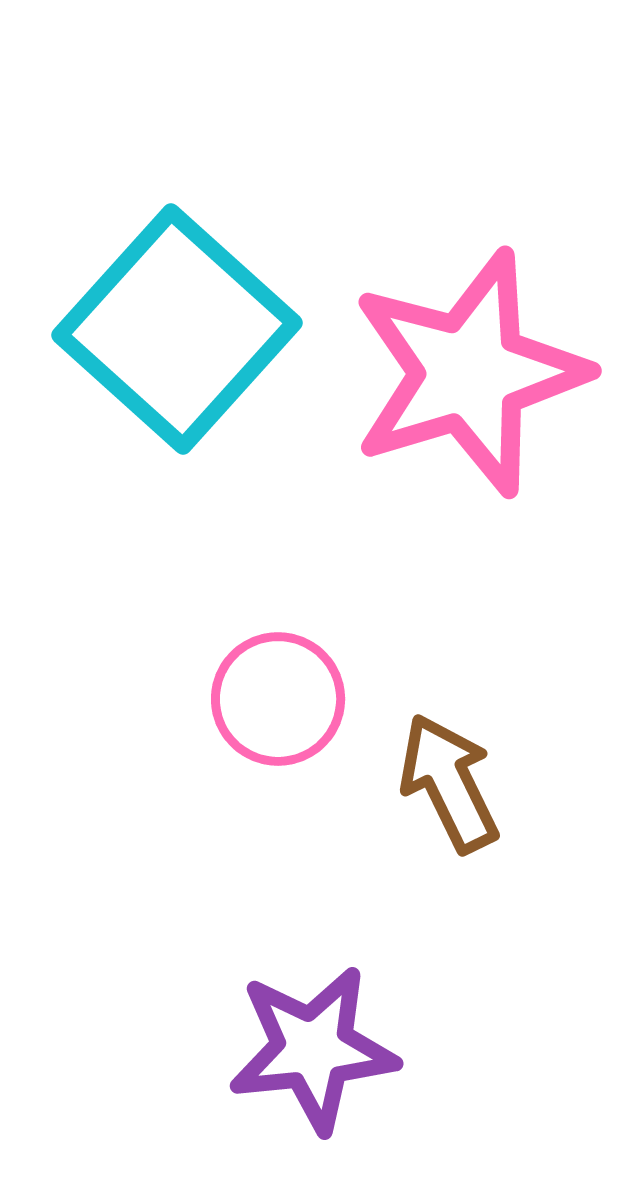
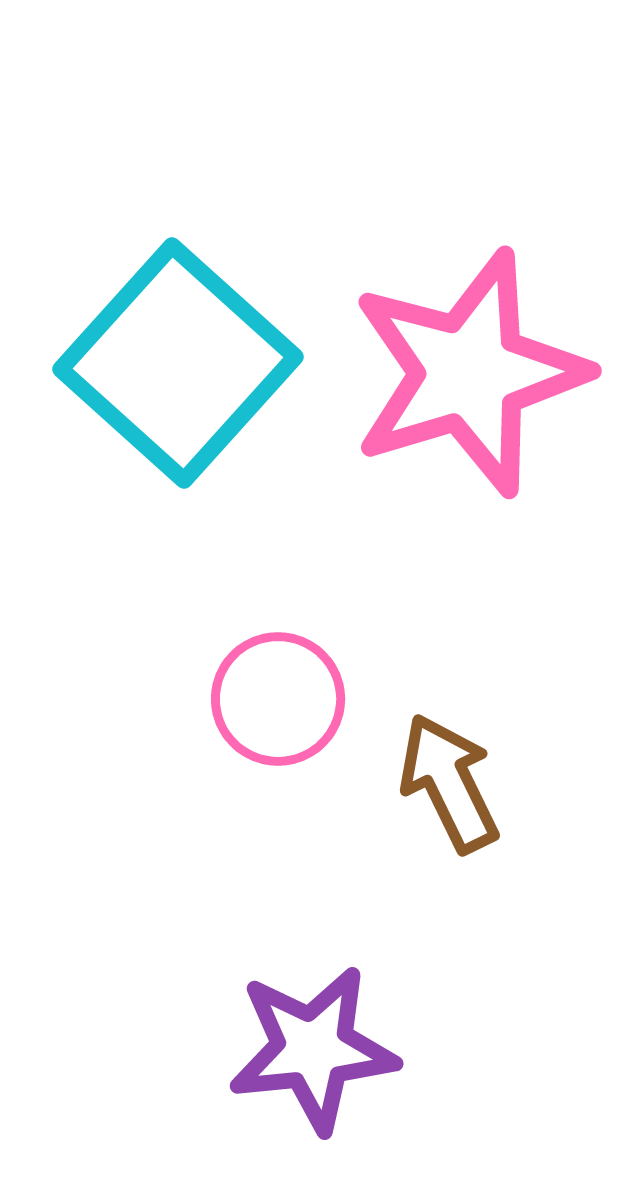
cyan square: moved 1 px right, 34 px down
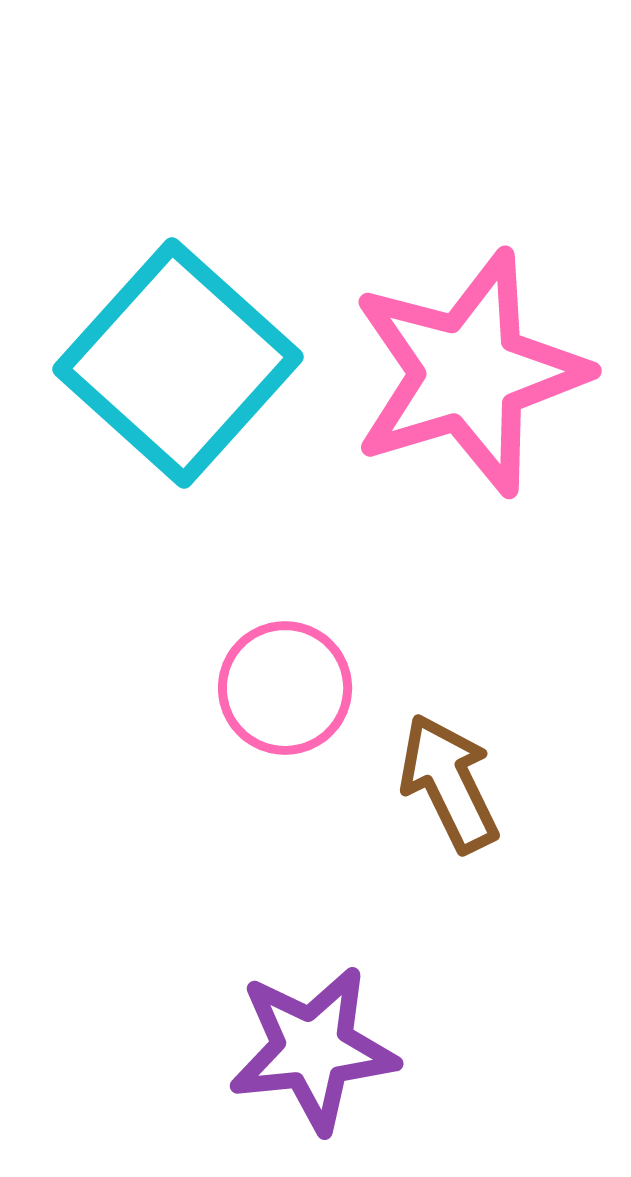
pink circle: moved 7 px right, 11 px up
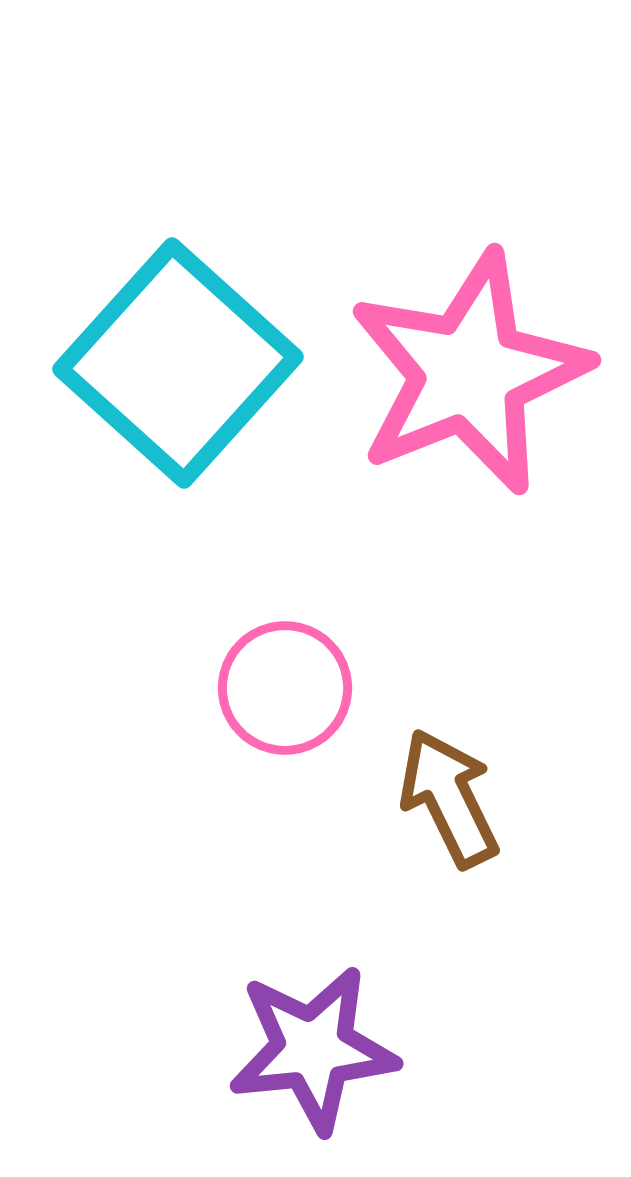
pink star: rotated 5 degrees counterclockwise
brown arrow: moved 15 px down
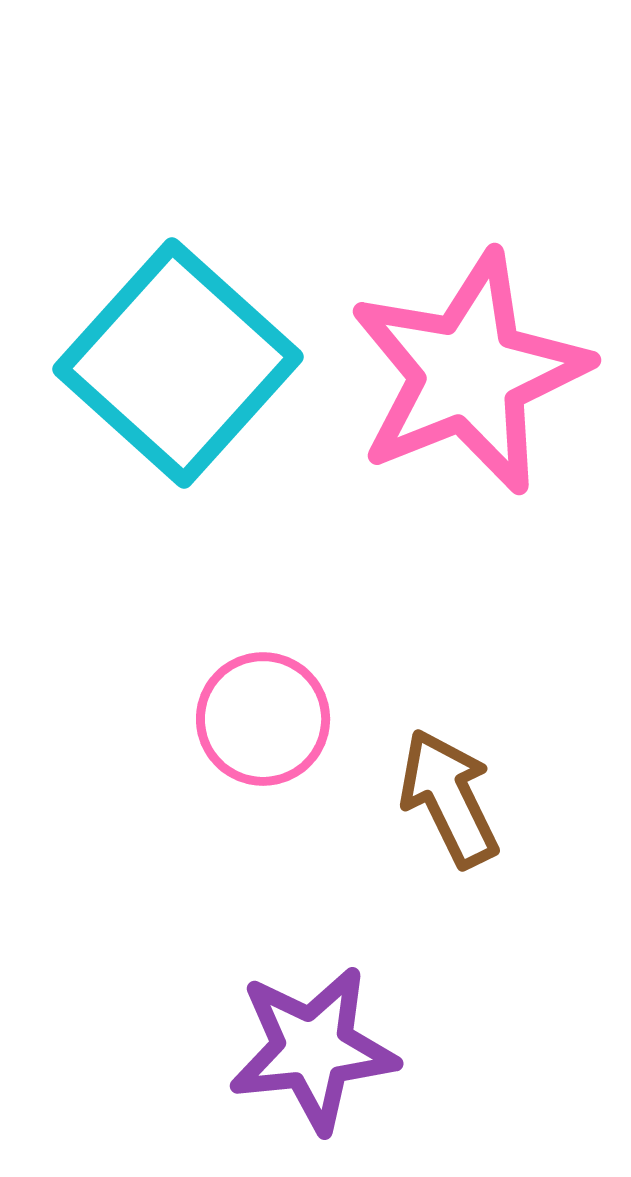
pink circle: moved 22 px left, 31 px down
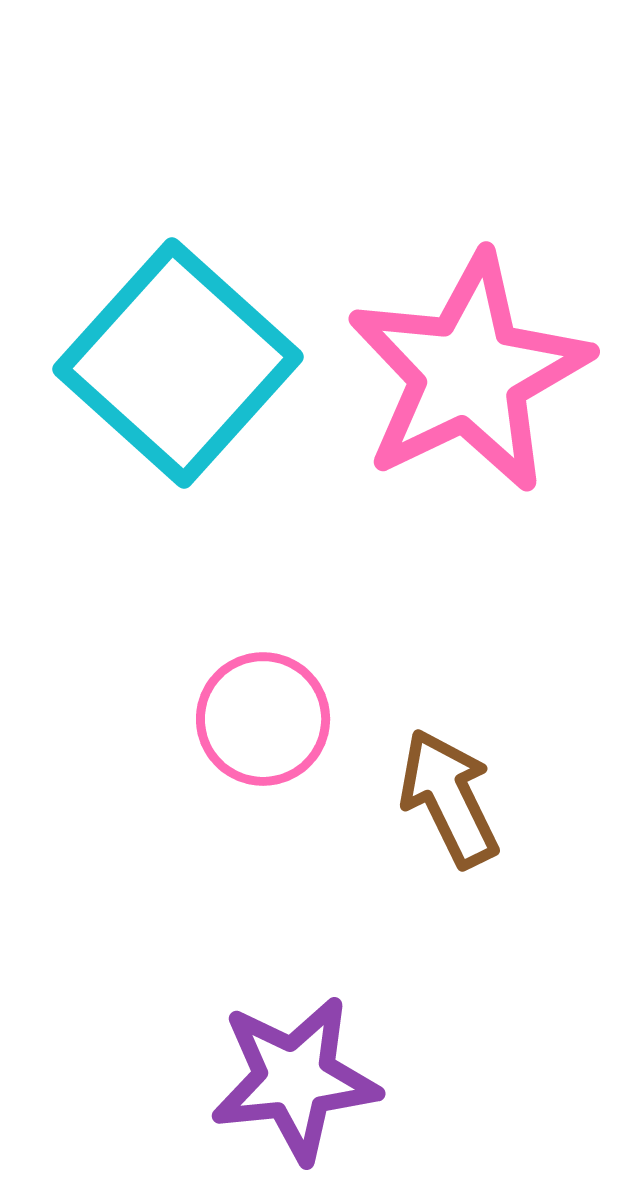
pink star: rotated 4 degrees counterclockwise
purple star: moved 18 px left, 30 px down
